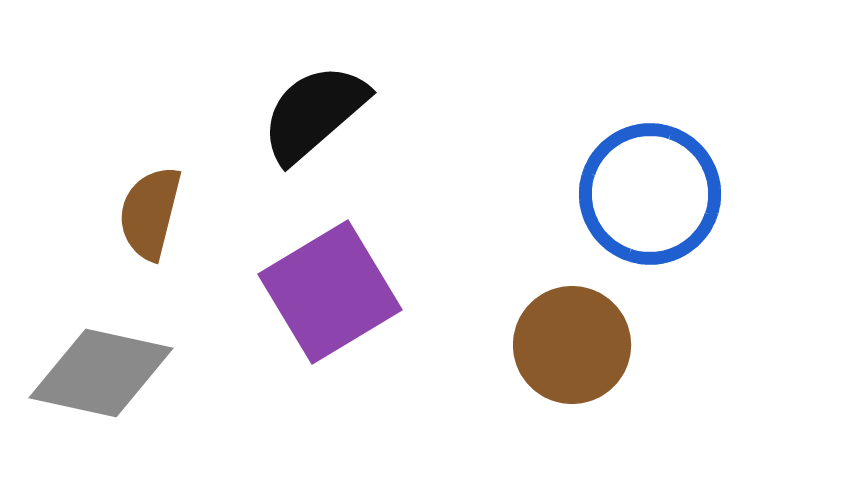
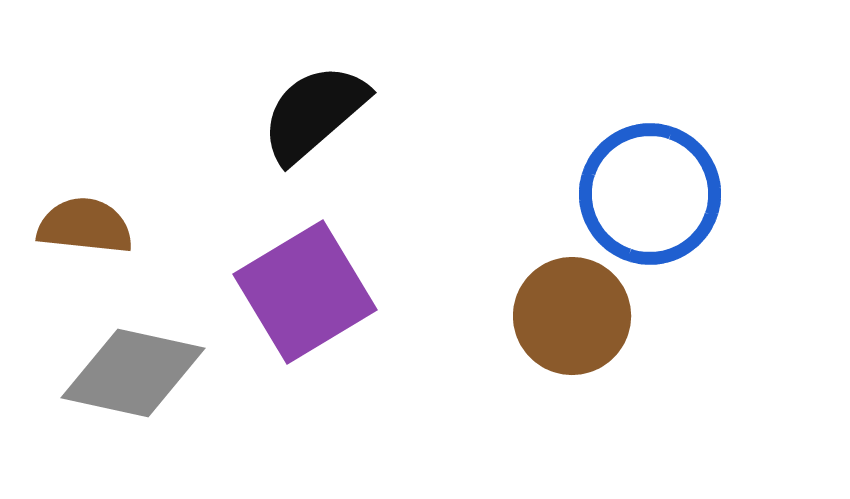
brown semicircle: moved 65 px left, 13 px down; rotated 82 degrees clockwise
purple square: moved 25 px left
brown circle: moved 29 px up
gray diamond: moved 32 px right
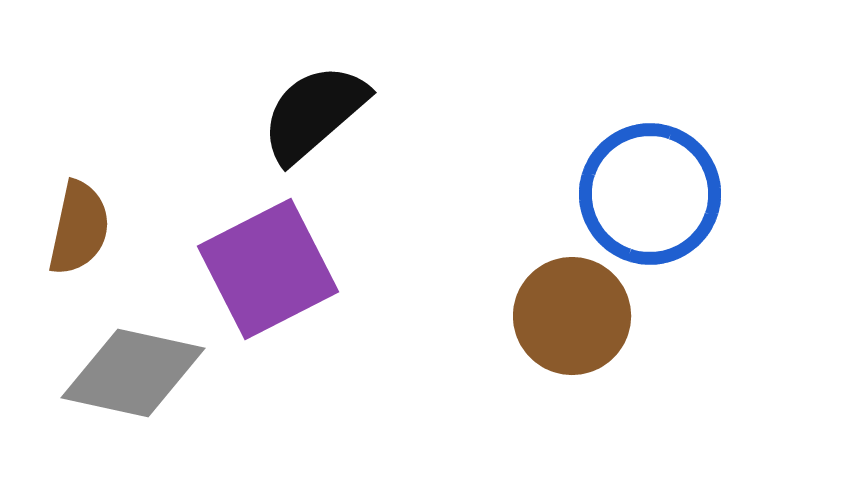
brown semicircle: moved 6 px left, 2 px down; rotated 96 degrees clockwise
purple square: moved 37 px left, 23 px up; rotated 4 degrees clockwise
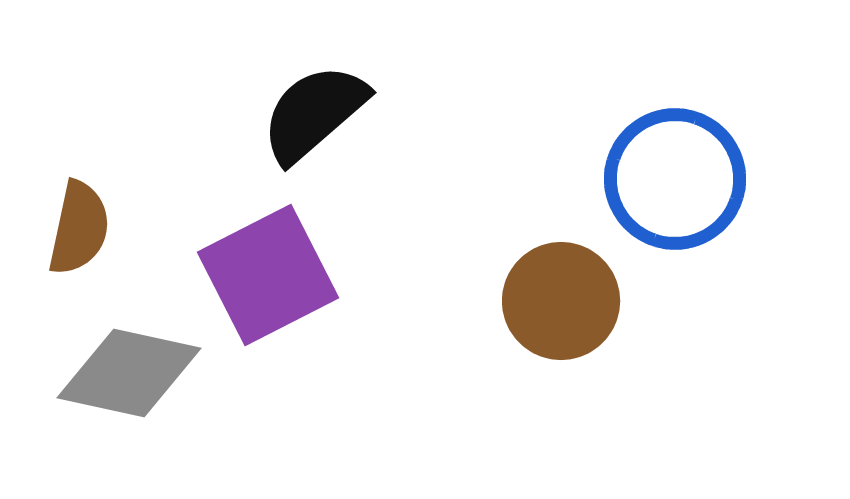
blue circle: moved 25 px right, 15 px up
purple square: moved 6 px down
brown circle: moved 11 px left, 15 px up
gray diamond: moved 4 px left
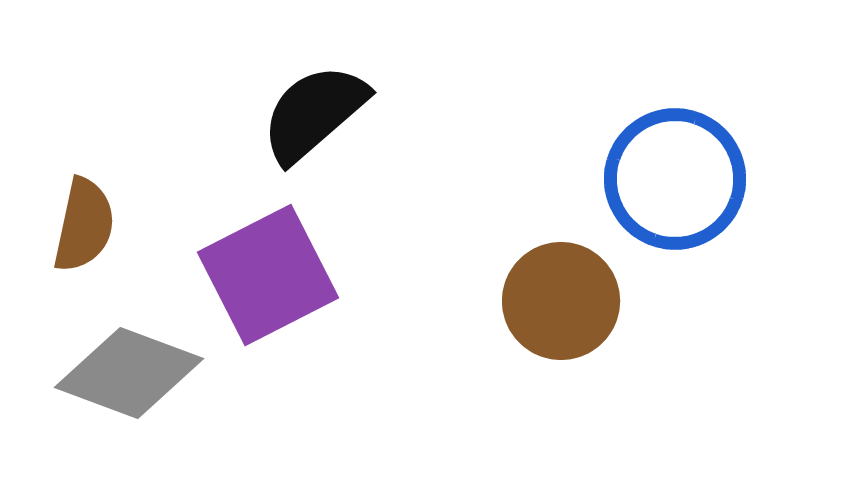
brown semicircle: moved 5 px right, 3 px up
gray diamond: rotated 8 degrees clockwise
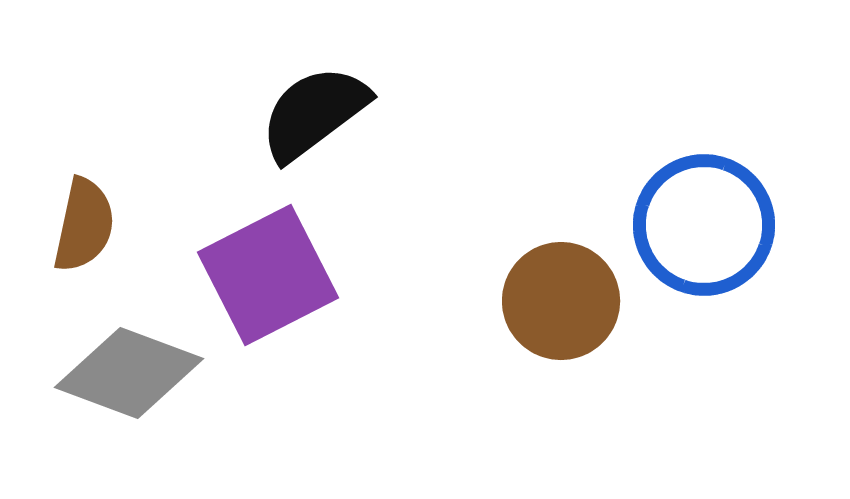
black semicircle: rotated 4 degrees clockwise
blue circle: moved 29 px right, 46 px down
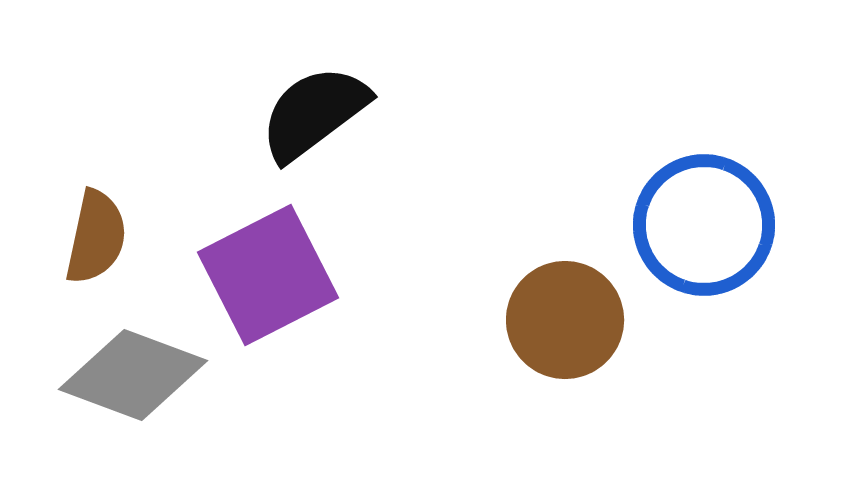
brown semicircle: moved 12 px right, 12 px down
brown circle: moved 4 px right, 19 px down
gray diamond: moved 4 px right, 2 px down
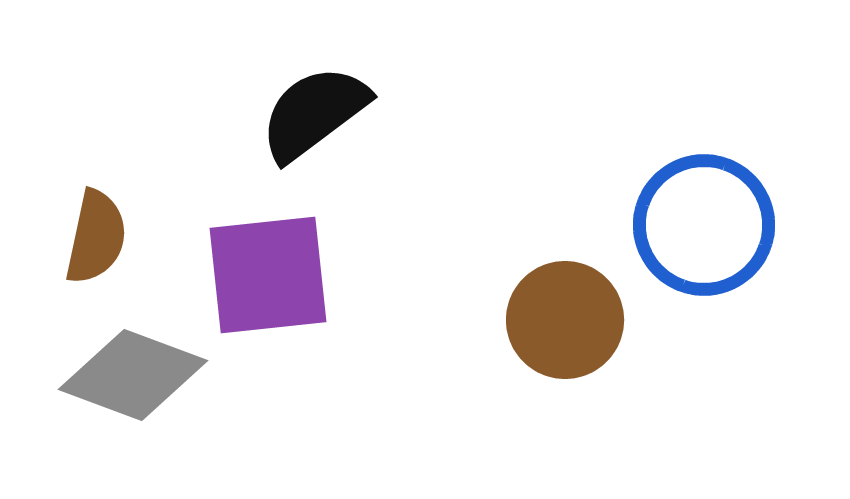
purple square: rotated 21 degrees clockwise
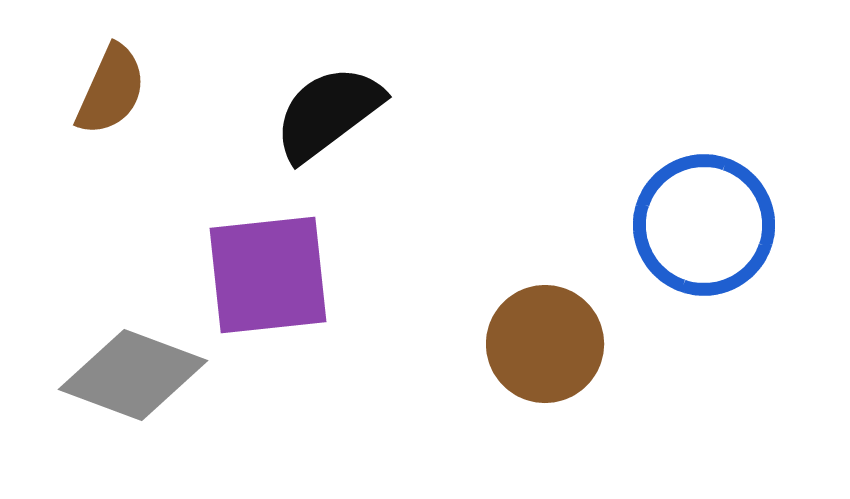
black semicircle: moved 14 px right
brown semicircle: moved 15 px right, 147 px up; rotated 12 degrees clockwise
brown circle: moved 20 px left, 24 px down
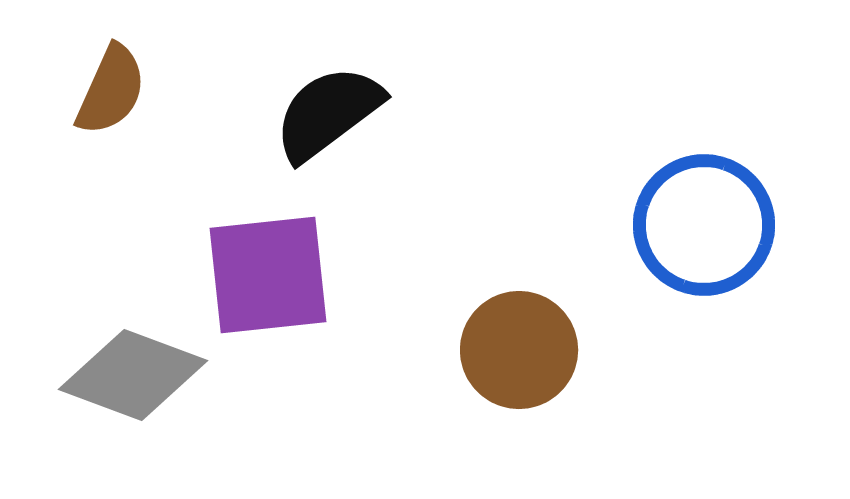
brown circle: moved 26 px left, 6 px down
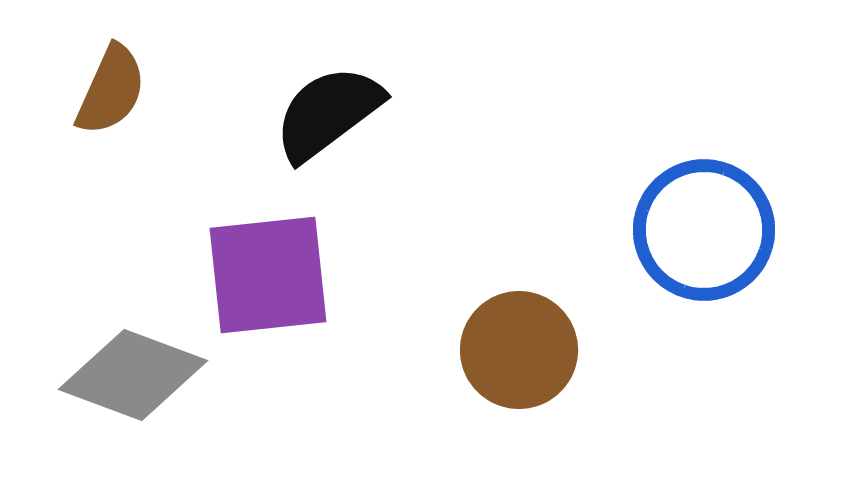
blue circle: moved 5 px down
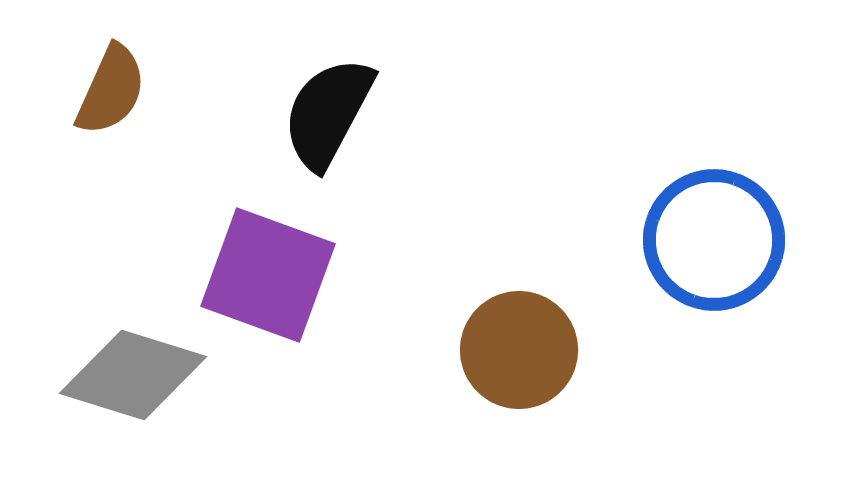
black semicircle: rotated 25 degrees counterclockwise
blue circle: moved 10 px right, 10 px down
purple square: rotated 26 degrees clockwise
gray diamond: rotated 3 degrees counterclockwise
